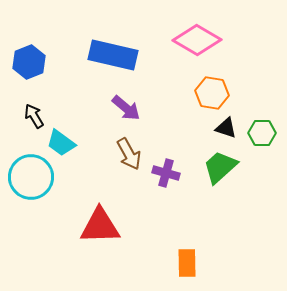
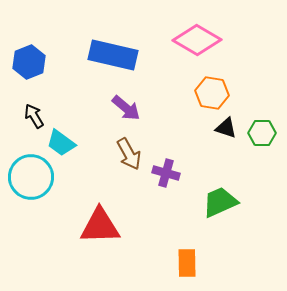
green trapezoid: moved 35 px down; rotated 18 degrees clockwise
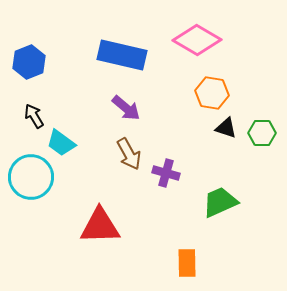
blue rectangle: moved 9 px right
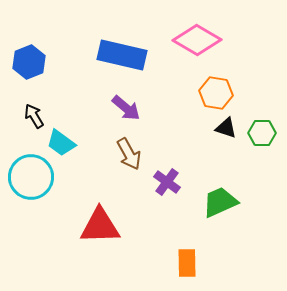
orange hexagon: moved 4 px right
purple cross: moved 1 px right, 9 px down; rotated 20 degrees clockwise
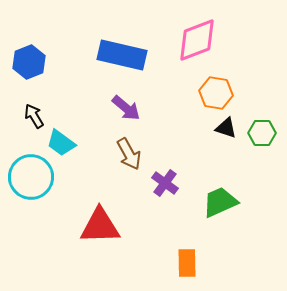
pink diamond: rotated 51 degrees counterclockwise
purple cross: moved 2 px left, 1 px down
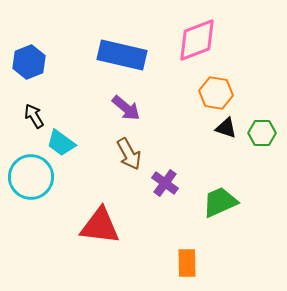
red triangle: rotated 9 degrees clockwise
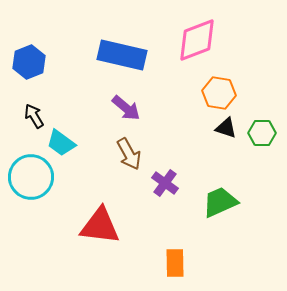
orange hexagon: moved 3 px right
orange rectangle: moved 12 px left
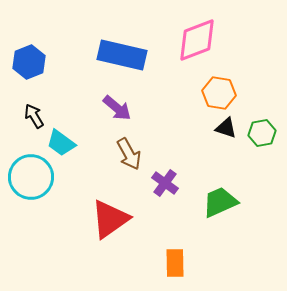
purple arrow: moved 9 px left
green hexagon: rotated 12 degrees counterclockwise
red triangle: moved 10 px right, 7 px up; rotated 42 degrees counterclockwise
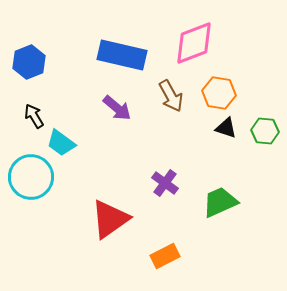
pink diamond: moved 3 px left, 3 px down
green hexagon: moved 3 px right, 2 px up; rotated 16 degrees clockwise
brown arrow: moved 42 px right, 58 px up
orange rectangle: moved 10 px left, 7 px up; rotated 64 degrees clockwise
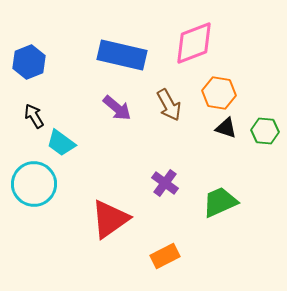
brown arrow: moved 2 px left, 9 px down
cyan circle: moved 3 px right, 7 px down
